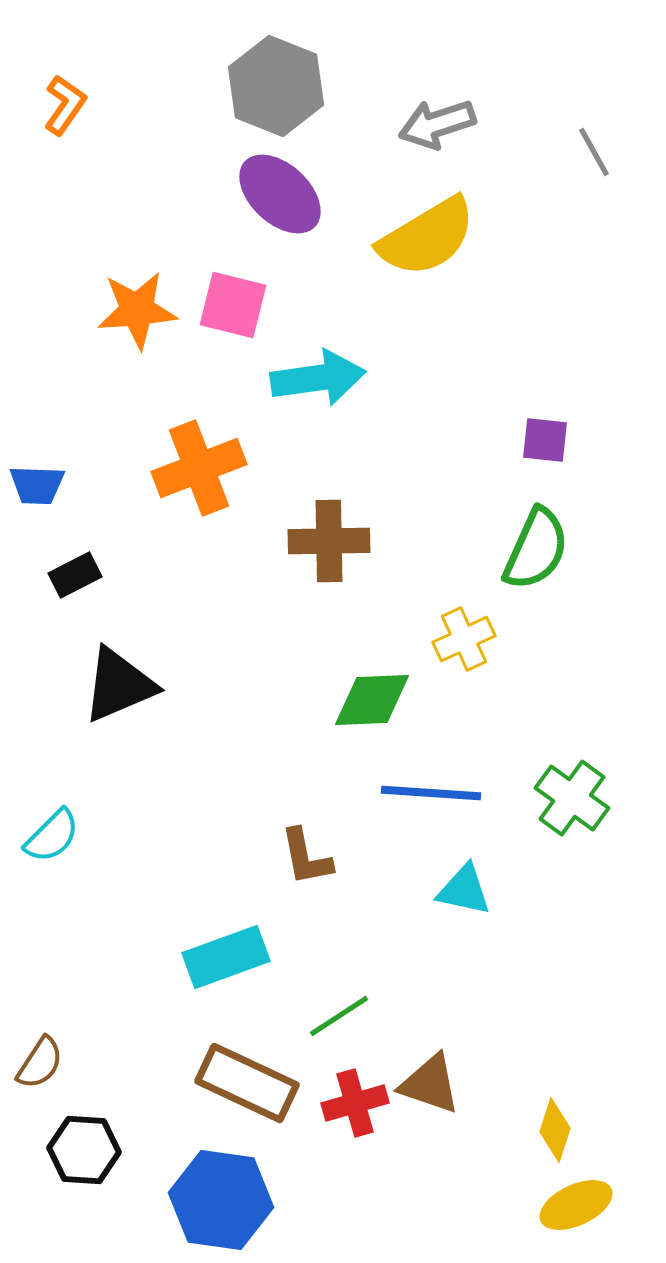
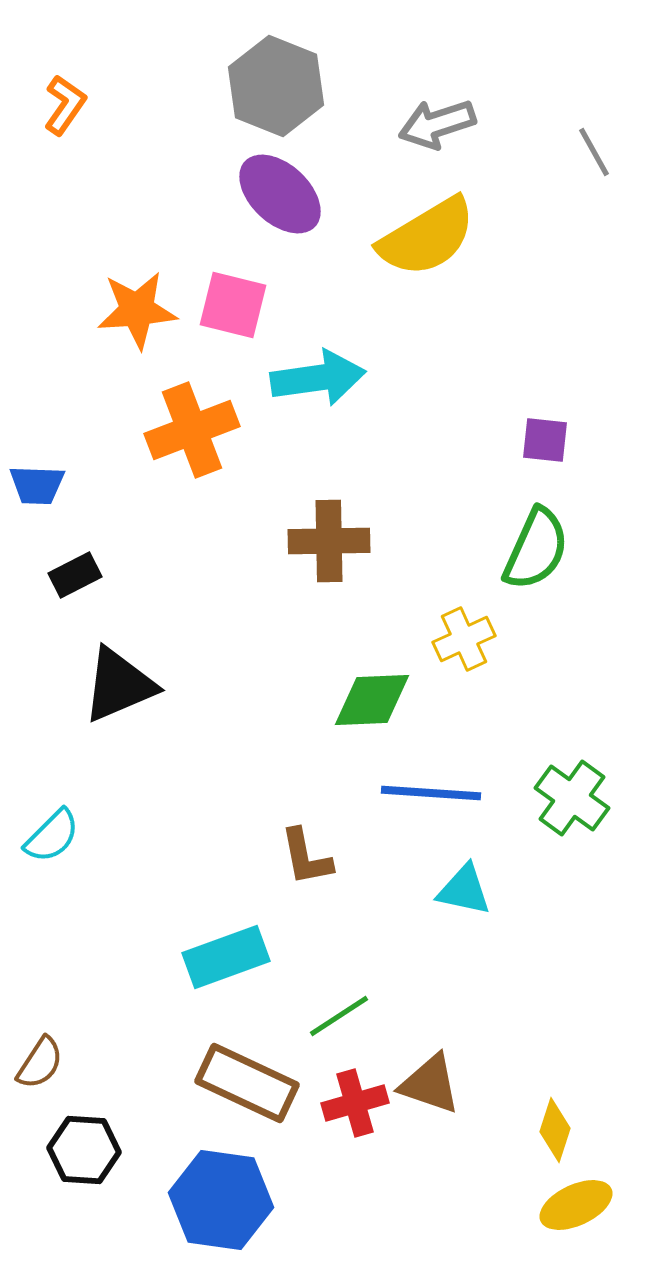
orange cross: moved 7 px left, 38 px up
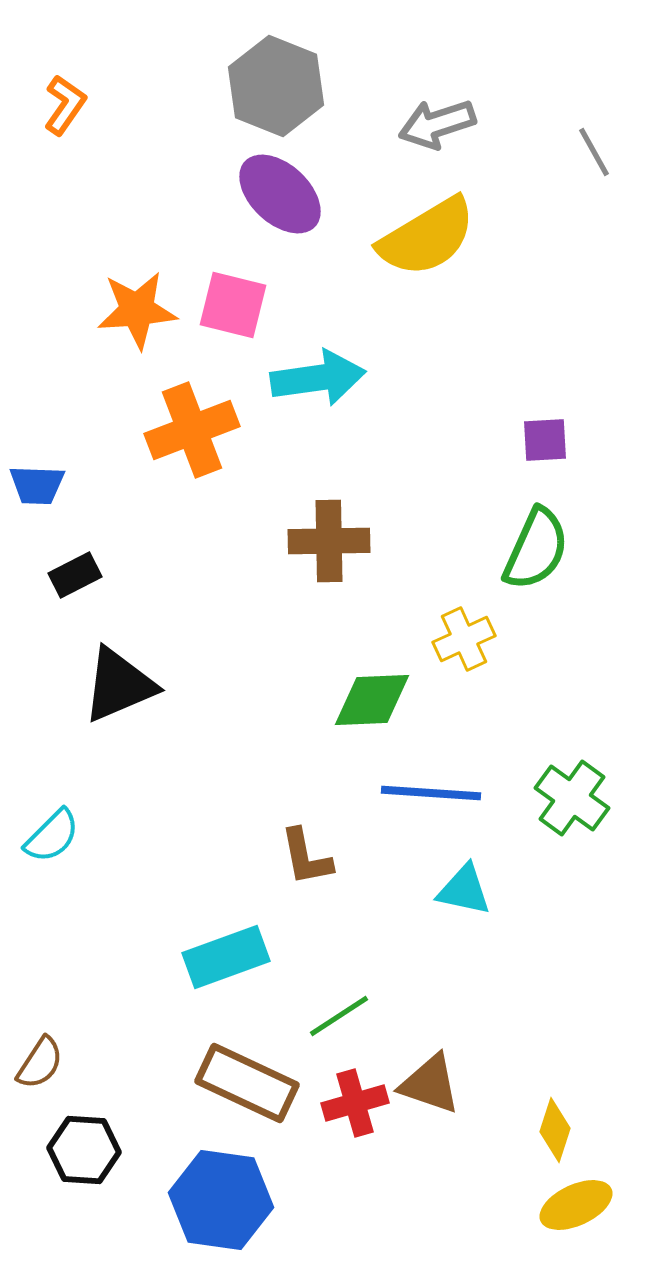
purple square: rotated 9 degrees counterclockwise
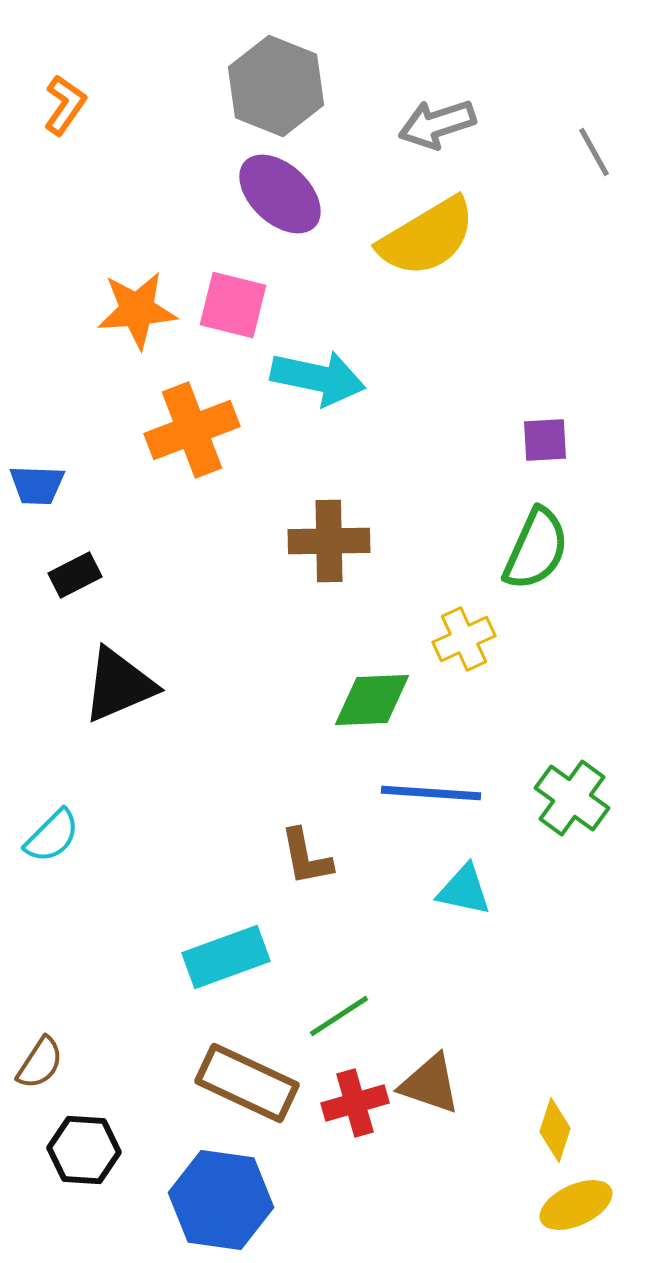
cyan arrow: rotated 20 degrees clockwise
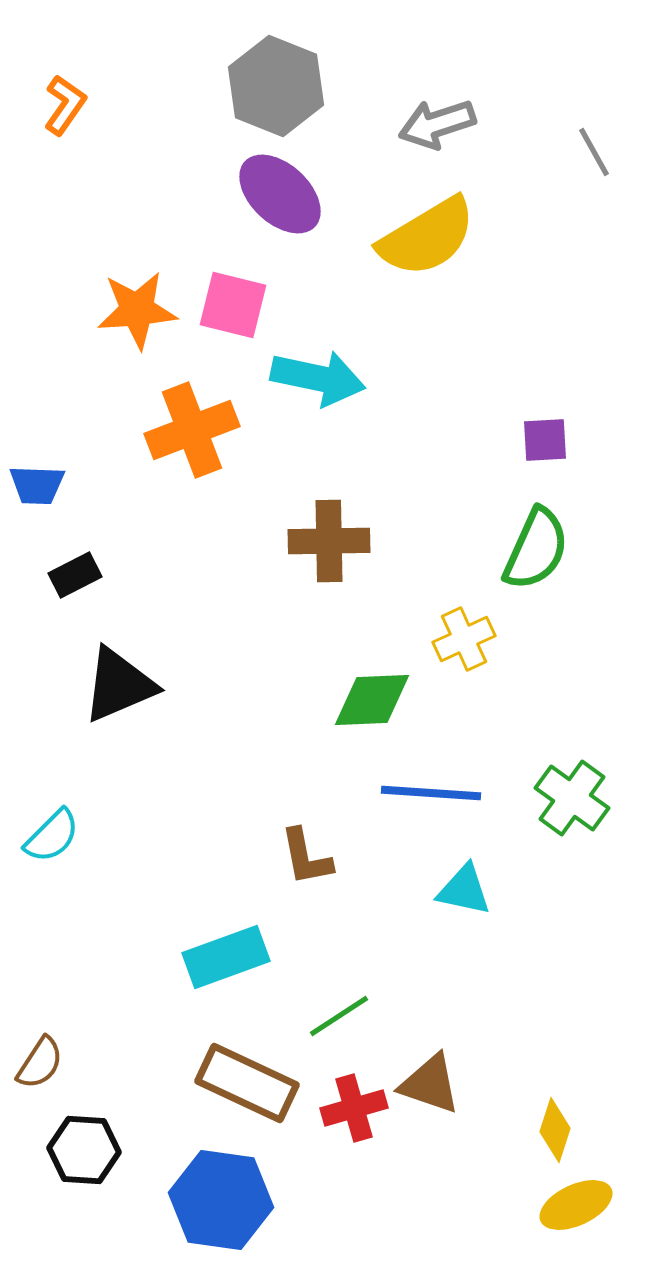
red cross: moved 1 px left, 5 px down
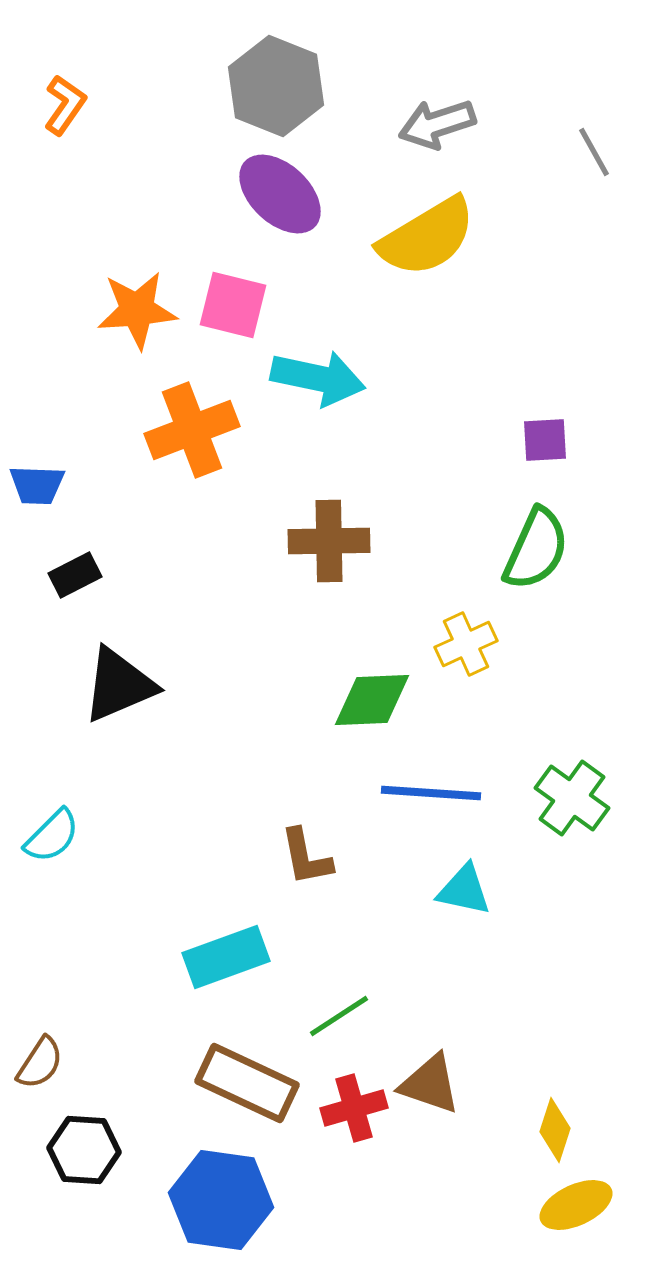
yellow cross: moved 2 px right, 5 px down
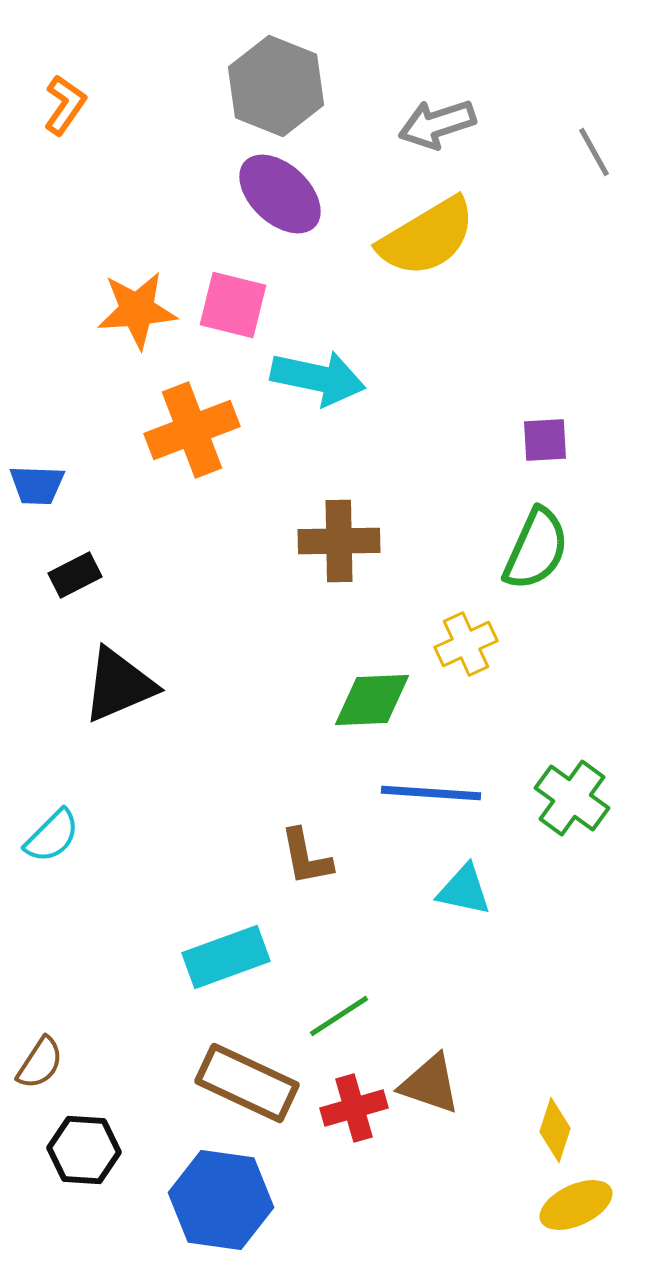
brown cross: moved 10 px right
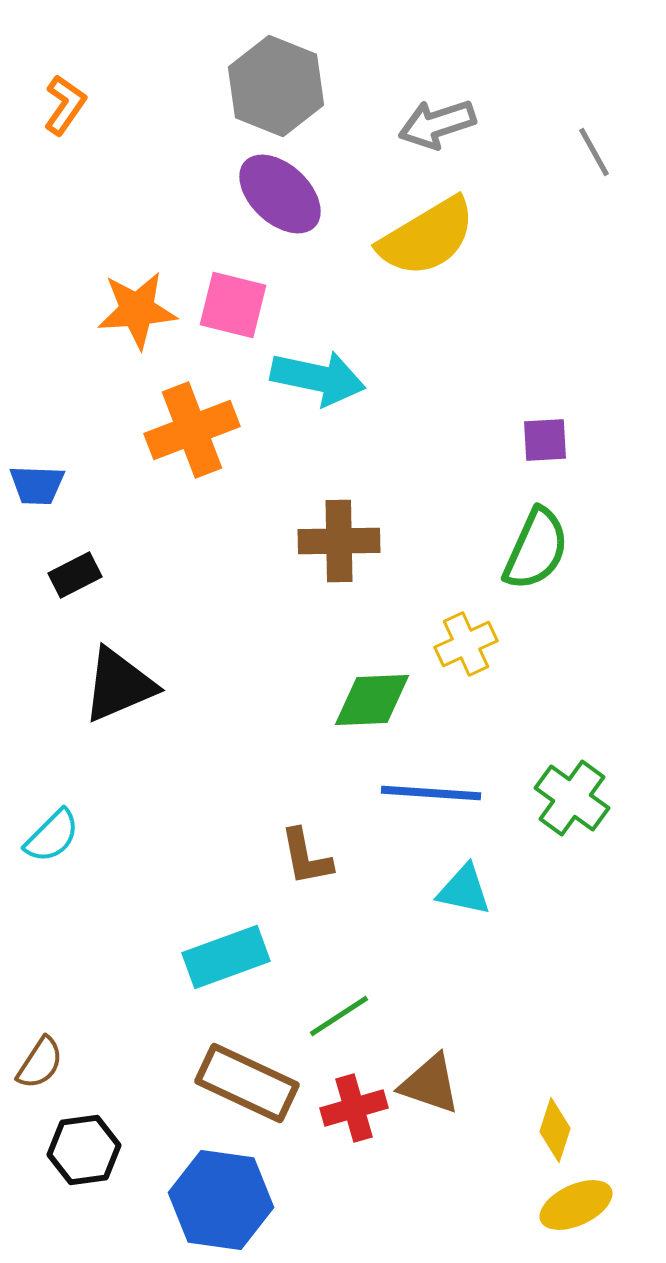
black hexagon: rotated 12 degrees counterclockwise
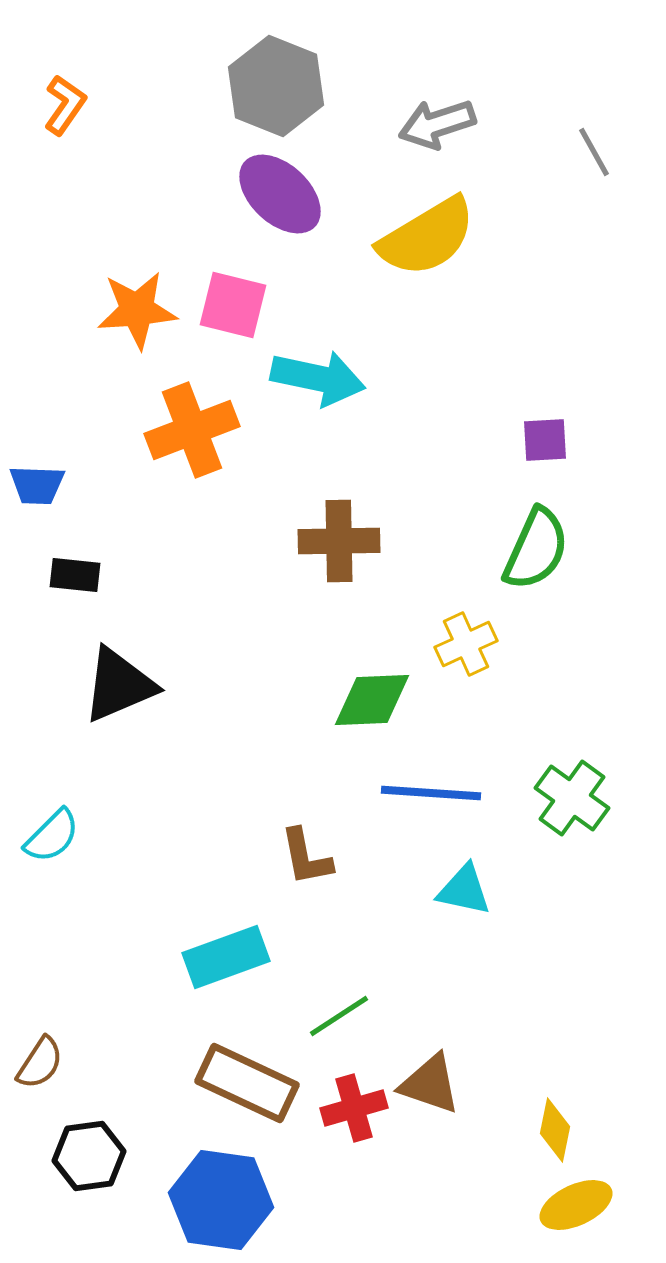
black rectangle: rotated 33 degrees clockwise
yellow diamond: rotated 6 degrees counterclockwise
black hexagon: moved 5 px right, 6 px down
